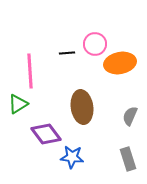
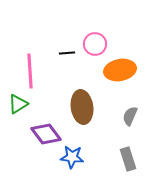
orange ellipse: moved 7 px down
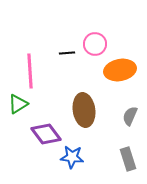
brown ellipse: moved 2 px right, 3 px down
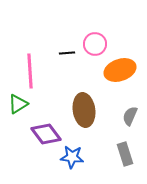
orange ellipse: rotated 8 degrees counterclockwise
gray rectangle: moved 3 px left, 5 px up
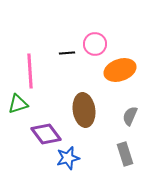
green triangle: rotated 15 degrees clockwise
blue star: moved 4 px left, 1 px down; rotated 20 degrees counterclockwise
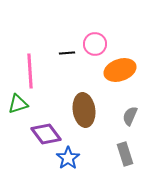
blue star: rotated 20 degrees counterclockwise
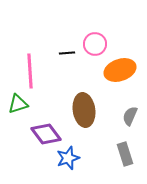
blue star: rotated 15 degrees clockwise
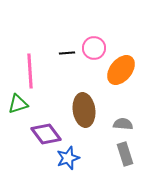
pink circle: moved 1 px left, 4 px down
orange ellipse: moved 1 px right; rotated 32 degrees counterclockwise
gray semicircle: moved 7 px left, 8 px down; rotated 72 degrees clockwise
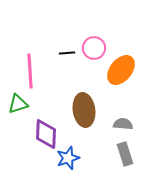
purple diamond: rotated 40 degrees clockwise
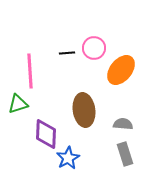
blue star: rotated 10 degrees counterclockwise
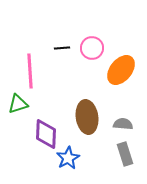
pink circle: moved 2 px left
black line: moved 5 px left, 5 px up
brown ellipse: moved 3 px right, 7 px down
